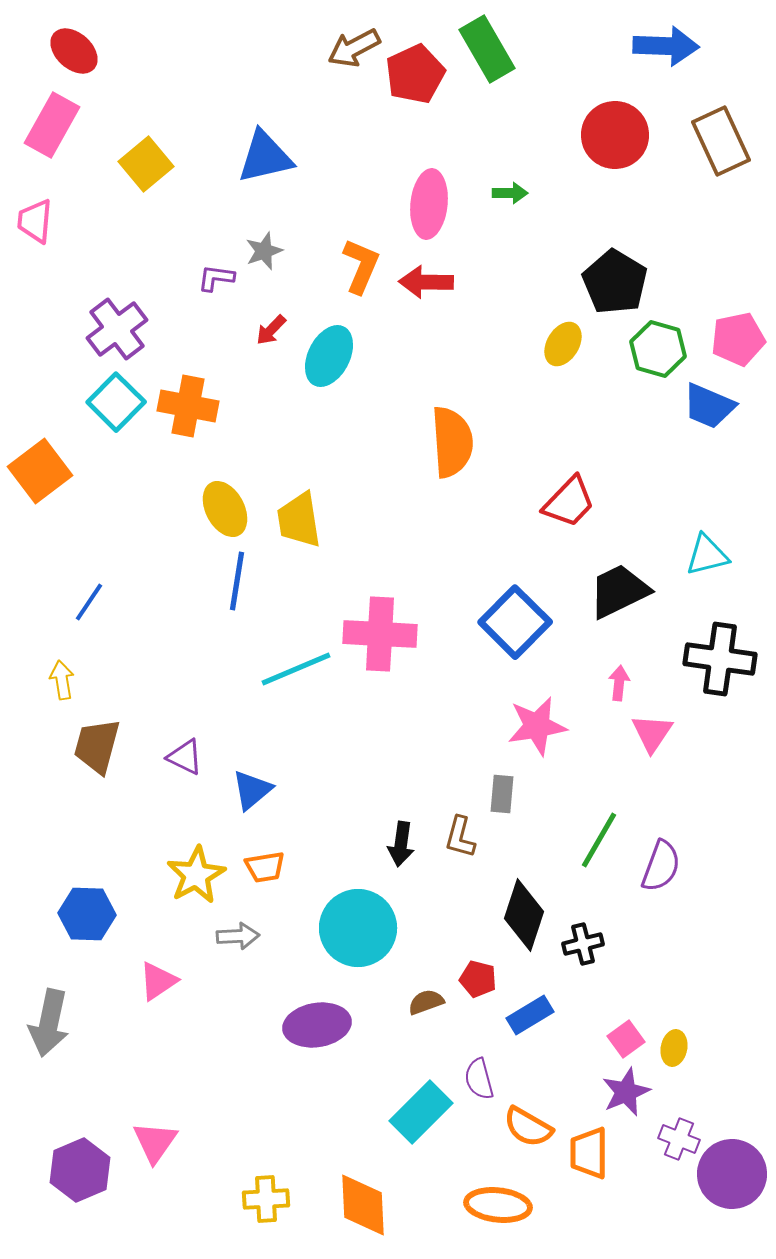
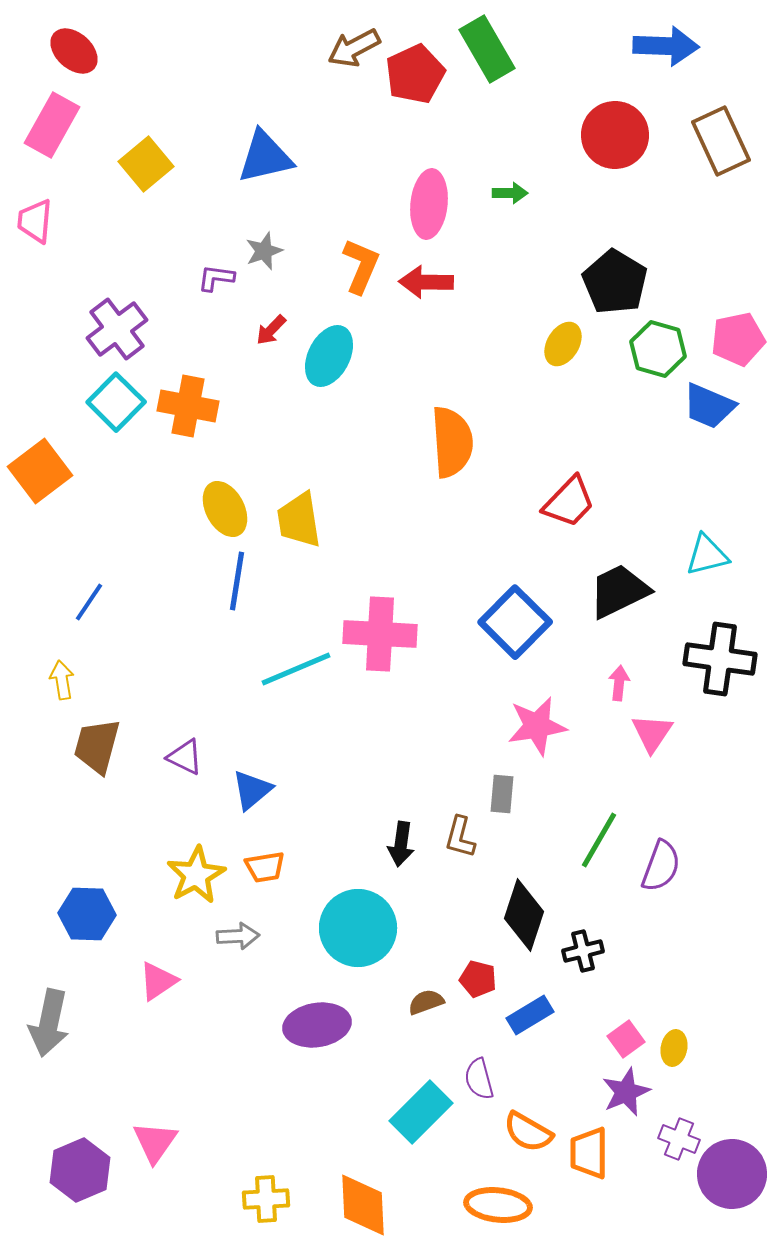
black cross at (583, 944): moved 7 px down
orange semicircle at (528, 1127): moved 5 px down
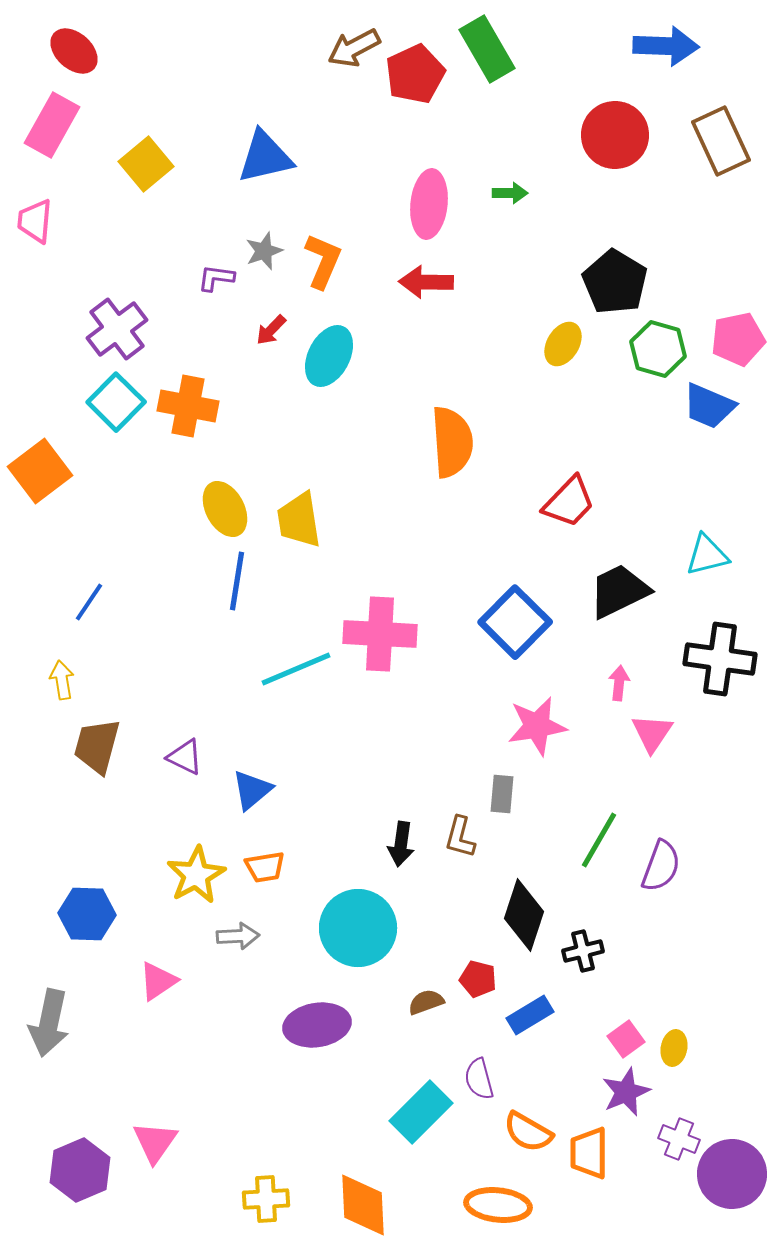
orange L-shape at (361, 266): moved 38 px left, 5 px up
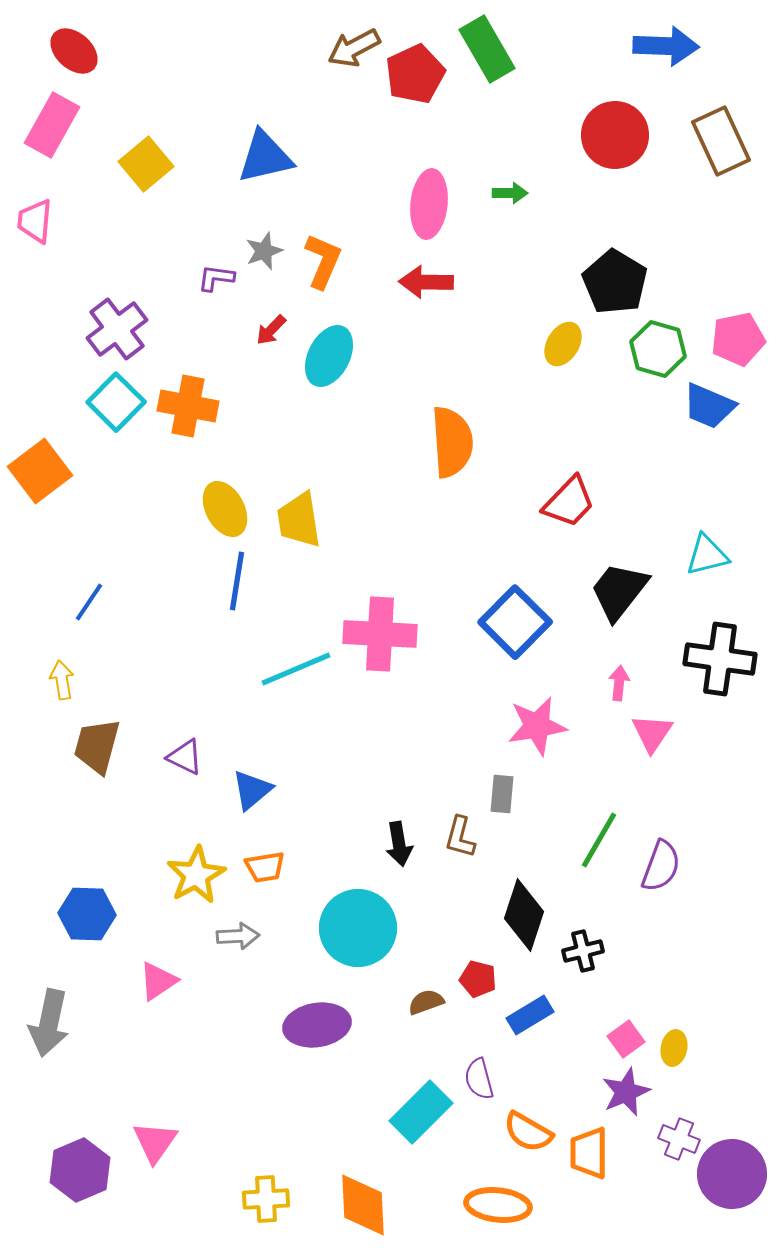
black trapezoid at (619, 591): rotated 26 degrees counterclockwise
black arrow at (401, 844): moved 2 px left; rotated 18 degrees counterclockwise
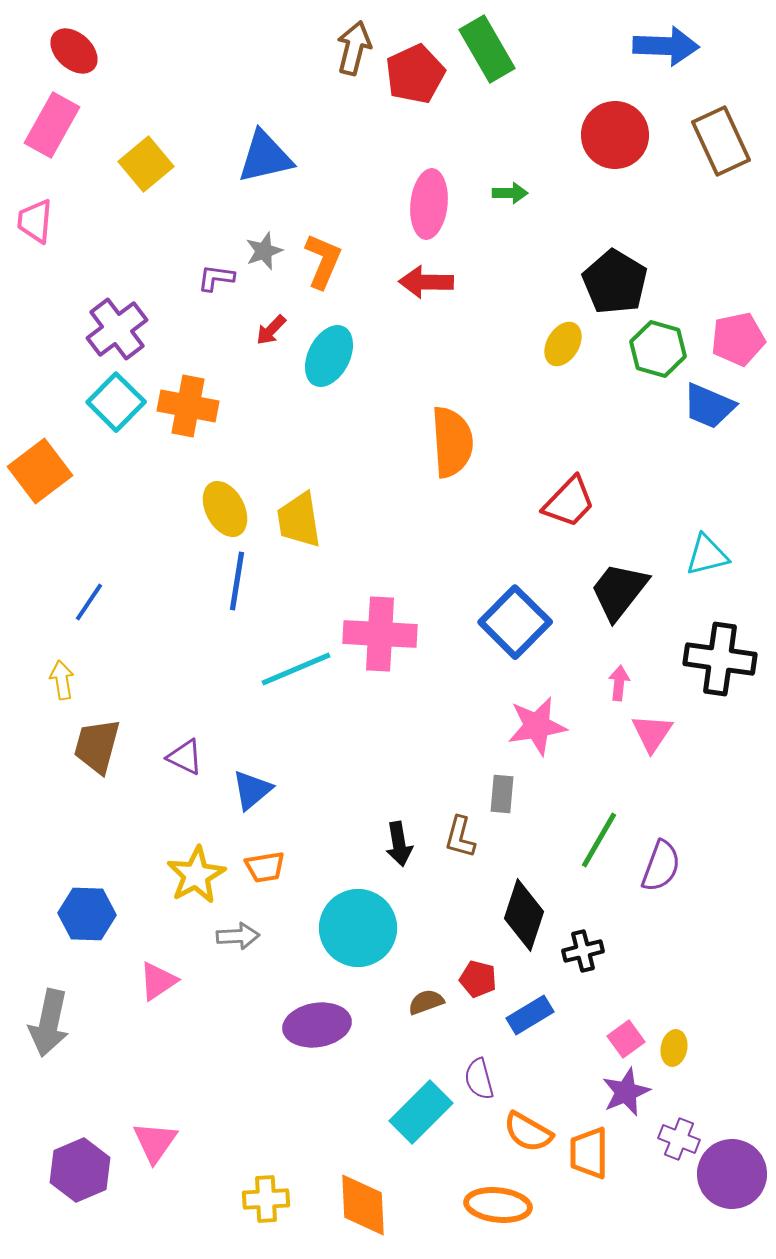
brown arrow at (354, 48): rotated 132 degrees clockwise
